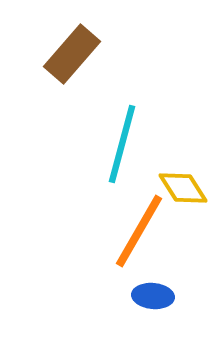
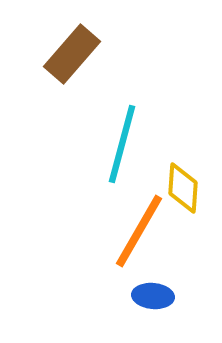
yellow diamond: rotated 36 degrees clockwise
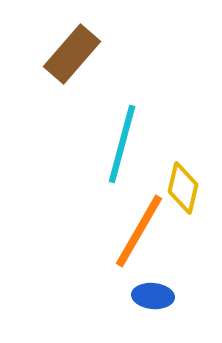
yellow diamond: rotated 9 degrees clockwise
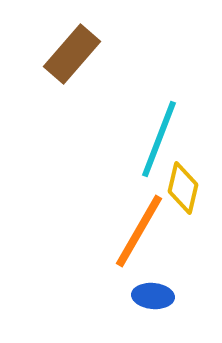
cyan line: moved 37 px right, 5 px up; rotated 6 degrees clockwise
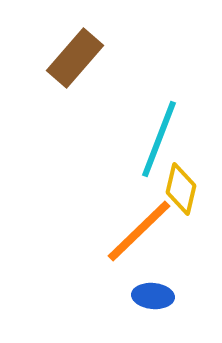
brown rectangle: moved 3 px right, 4 px down
yellow diamond: moved 2 px left, 1 px down
orange line: rotated 16 degrees clockwise
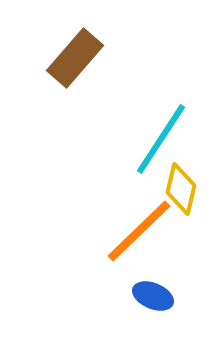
cyan line: moved 2 px right; rotated 12 degrees clockwise
blue ellipse: rotated 18 degrees clockwise
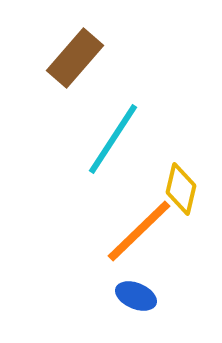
cyan line: moved 48 px left
blue ellipse: moved 17 px left
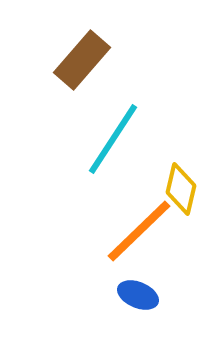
brown rectangle: moved 7 px right, 2 px down
blue ellipse: moved 2 px right, 1 px up
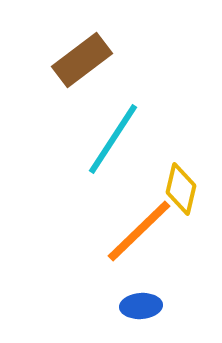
brown rectangle: rotated 12 degrees clockwise
blue ellipse: moved 3 px right, 11 px down; rotated 27 degrees counterclockwise
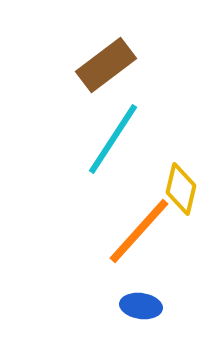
brown rectangle: moved 24 px right, 5 px down
orange line: rotated 4 degrees counterclockwise
blue ellipse: rotated 12 degrees clockwise
